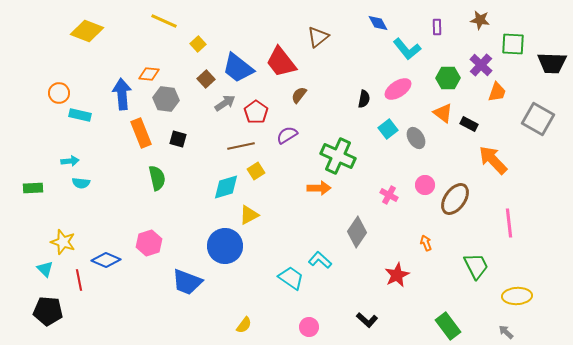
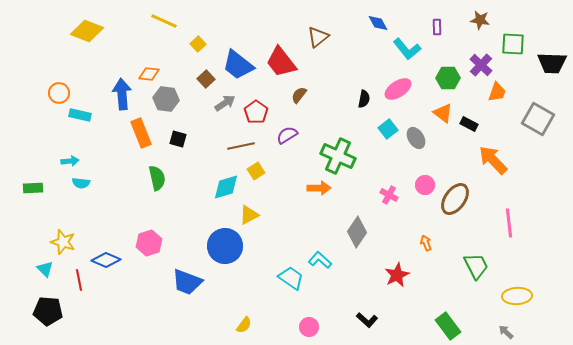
blue trapezoid at (238, 68): moved 3 px up
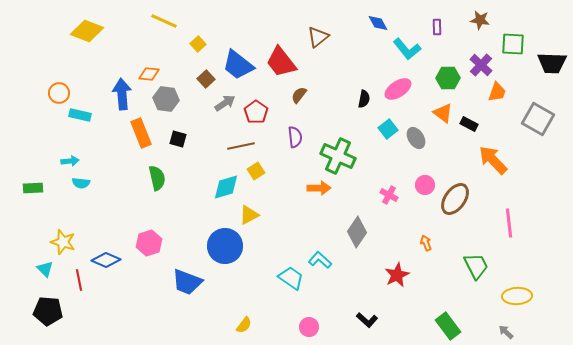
purple semicircle at (287, 135): moved 8 px right, 2 px down; rotated 115 degrees clockwise
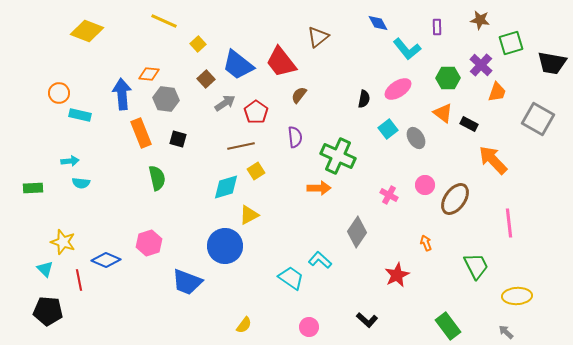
green square at (513, 44): moved 2 px left, 1 px up; rotated 20 degrees counterclockwise
black trapezoid at (552, 63): rotated 8 degrees clockwise
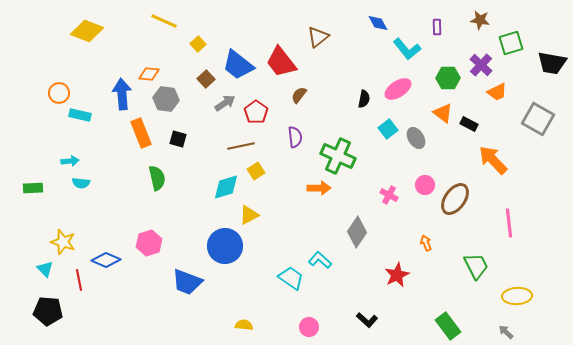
orange trapezoid at (497, 92): rotated 45 degrees clockwise
yellow semicircle at (244, 325): rotated 120 degrees counterclockwise
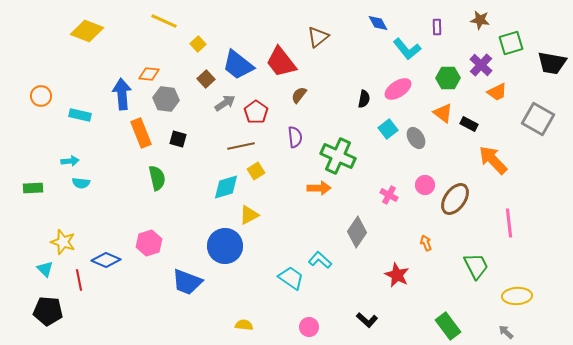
orange circle at (59, 93): moved 18 px left, 3 px down
red star at (397, 275): rotated 20 degrees counterclockwise
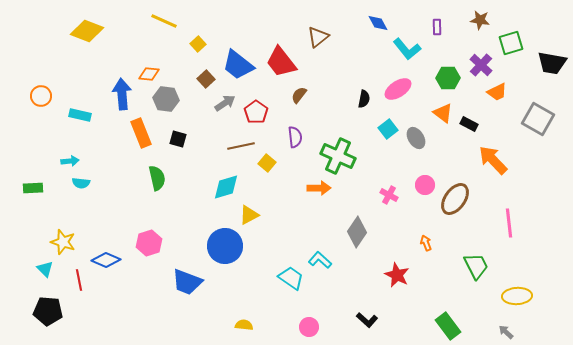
yellow square at (256, 171): moved 11 px right, 8 px up; rotated 18 degrees counterclockwise
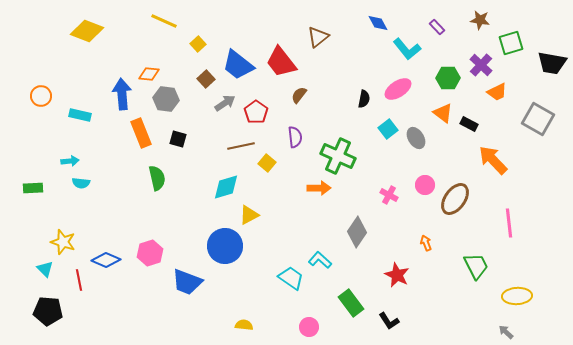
purple rectangle at (437, 27): rotated 42 degrees counterclockwise
pink hexagon at (149, 243): moved 1 px right, 10 px down
black L-shape at (367, 320): moved 22 px right, 1 px down; rotated 15 degrees clockwise
green rectangle at (448, 326): moved 97 px left, 23 px up
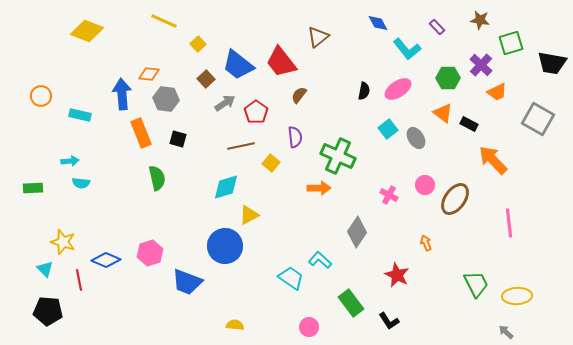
black semicircle at (364, 99): moved 8 px up
yellow square at (267, 163): moved 4 px right
green trapezoid at (476, 266): moved 18 px down
yellow semicircle at (244, 325): moved 9 px left
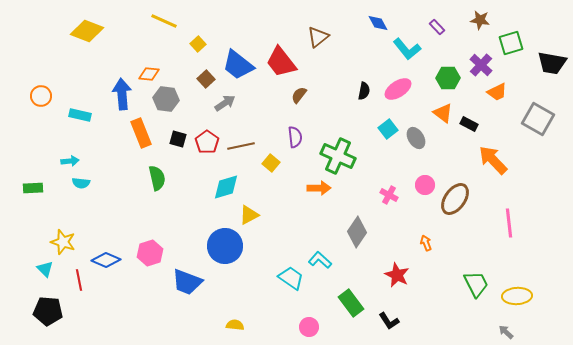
red pentagon at (256, 112): moved 49 px left, 30 px down
